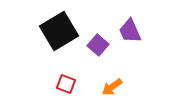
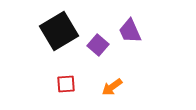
red square: rotated 24 degrees counterclockwise
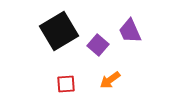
orange arrow: moved 2 px left, 7 px up
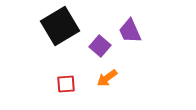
black square: moved 1 px right, 5 px up
purple square: moved 2 px right, 1 px down
orange arrow: moved 3 px left, 2 px up
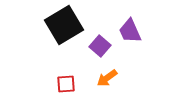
black square: moved 4 px right, 1 px up
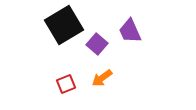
purple square: moved 3 px left, 2 px up
orange arrow: moved 5 px left
red square: rotated 18 degrees counterclockwise
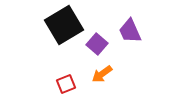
orange arrow: moved 4 px up
